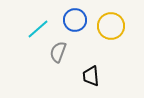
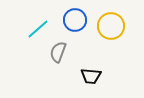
black trapezoid: rotated 80 degrees counterclockwise
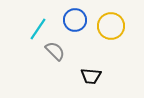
cyan line: rotated 15 degrees counterclockwise
gray semicircle: moved 3 px left, 1 px up; rotated 115 degrees clockwise
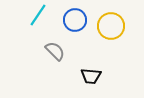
cyan line: moved 14 px up
